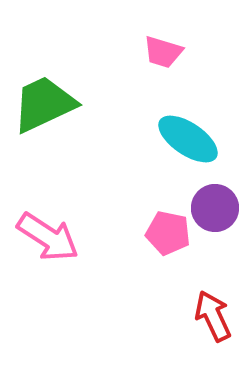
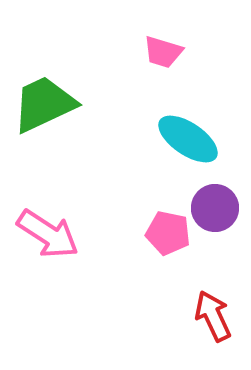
pink arrow: moved 3 px up
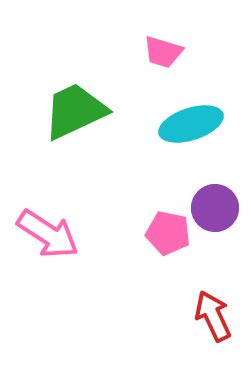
green trapezoid: moved 31 px right, 7 px down
cyan ellipse: moved 3 px right, 15 px up; rotated 52 degrees counterclockwise
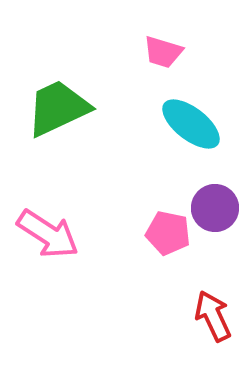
green trapezoid: moved 17 px left, 3 px up
cyan ellipse: rotated 56 degrees clockwise
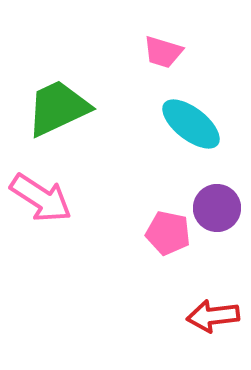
purple circle: moved 2 px right
pink arrow: moved 7 px left, 36 px up
red arrow: rotated 72 degrees counterclockwise
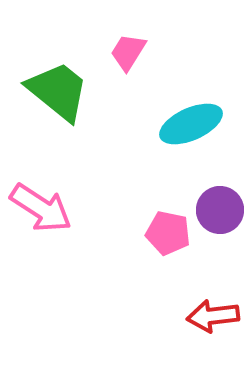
pink trapezoid: moved 35 px left; rotated 105 degrees clockwise
green trapezoid: moved 17 px up; rotated 64 degrees clockwise
cyan ellipse: rotated 62 degrees counterclockwise
pink arrow: moved 10 px down
purple circle: moved 3 px right, 2 px down
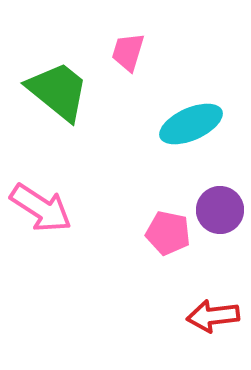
pink trapezoid: rotated 15 degrees counterclockwise
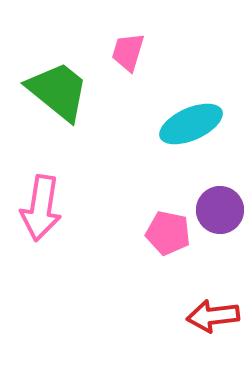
pink arrow: rotated 66 degrees clockwise
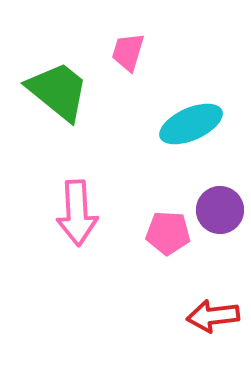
pink arrow: moved 36 px right, 5 px down; rotated 12 degrees counterclockwise
pink pentagon: rotated 9 degrees counterclockwise
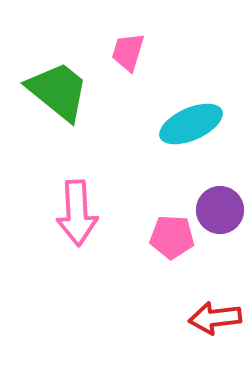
pink pentagon: moved 4 px right, 4 px down
red arrow: moved 2 px right, 2 px down
